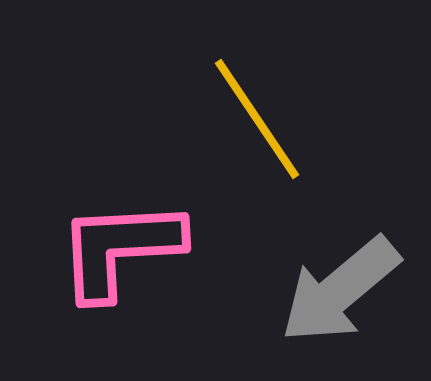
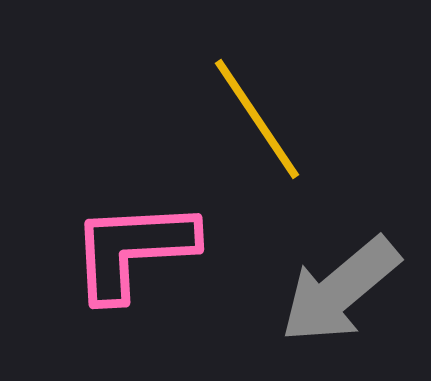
pink L-shape: moved 13 px right, 1 px down
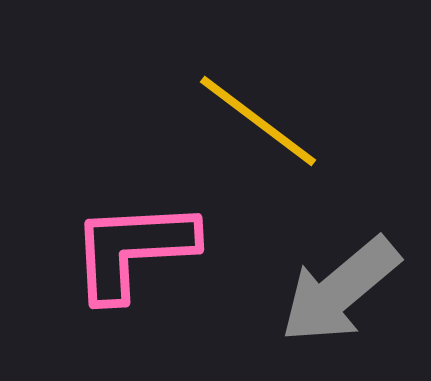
yellow line: moved 1 px right, 2 px down; rotated 19 degrees counterclockwise
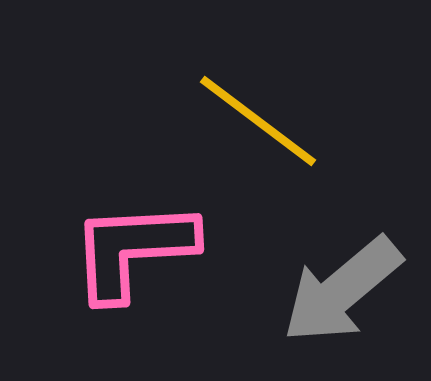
gray arrow: moved 2 px right
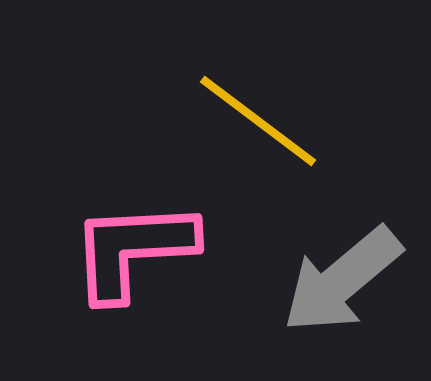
gray arrow: moved 10 px up
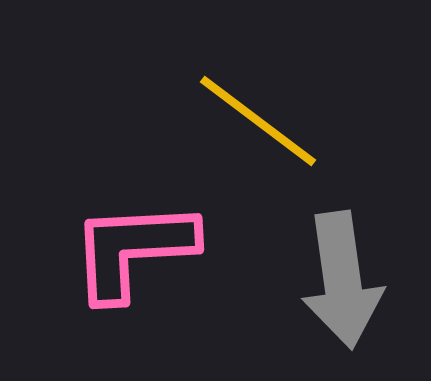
gray arrow: rotated 58 degrees counterclockwise
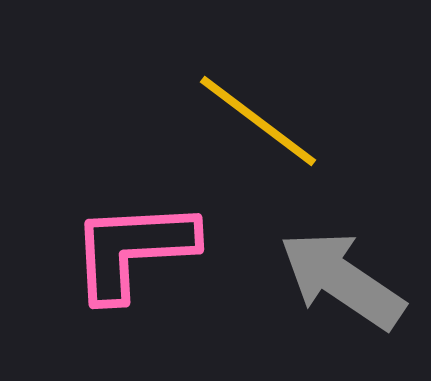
gray arrow: rotated 132 degrees clockwise
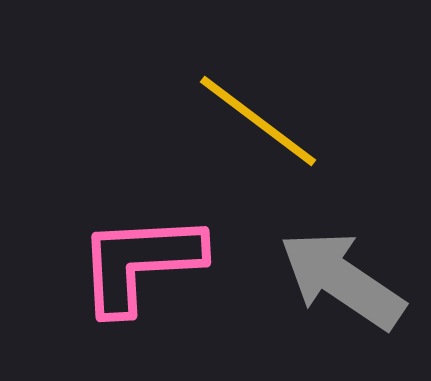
pink L-shape: moved 7 px right, 13 px down
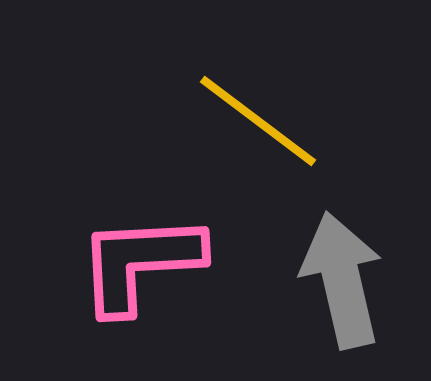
gray arrow: rotated 43 degrees clockwise
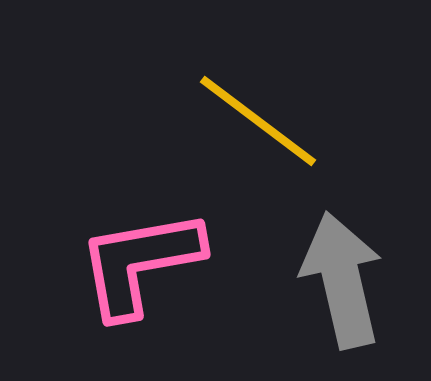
pink L-shape: rotated 7 degrees counterclockwise
